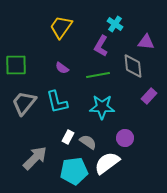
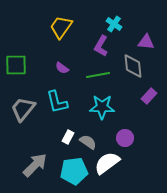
cyan cross: moved 1 px left
gray trapezoid: moved 1 px left, 6 px down
gray arrow: moved 7 px down
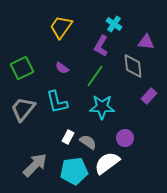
green square: moved 6 px right, 3 px down; rotated 25 degrees counterclockwise
green line: moved 3 px left, 1 px down; rotated 45 degrees counterclockwise
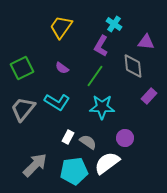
cyan L-shape: rotated 45 degrees counterclockwise
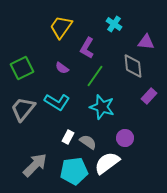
purple L-shape: moved 14 px left, 2 px down
cyan star: rotated 15 degrees clockwise
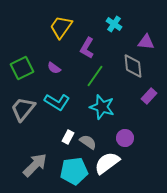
purple semicircle: moved 8 px left
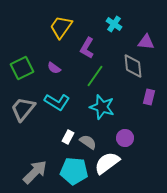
purple rectangle: moved 1 px down; rotated 28 degrees counterclockwise
gray arrow: moved 7 px down
cyan pentagon: rotated 12 degrees clockwise
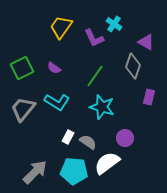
purple triangle: rotated 24 degrees clockwise
purple L-shape: moved 7 px right, 10 px up; rotated 55 degrees counterclockwise
gray diamond: rotated 25 degrees clockwise
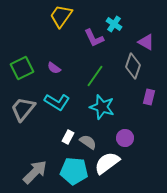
yellow trapezoid: moved 11 px up
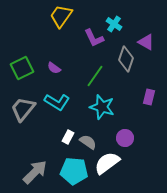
gray diamond: moved 7 px left, 7 px up
